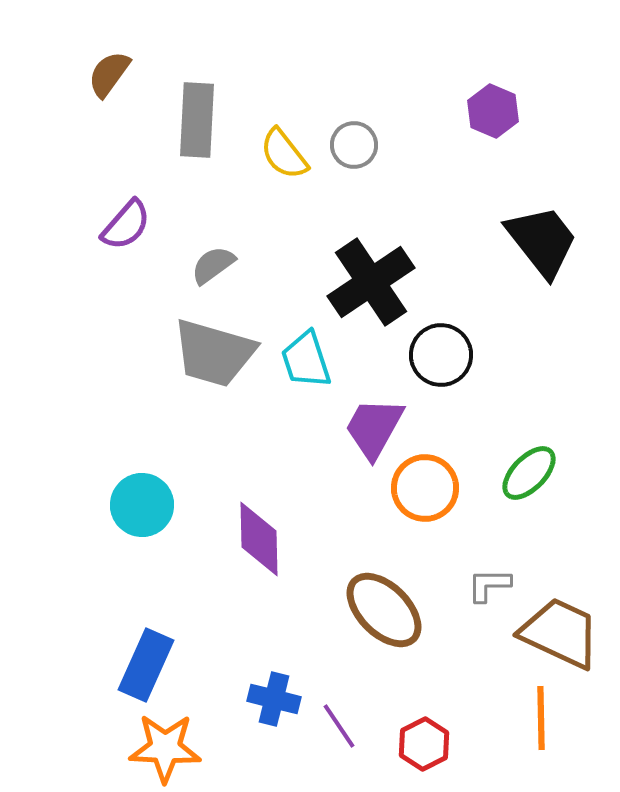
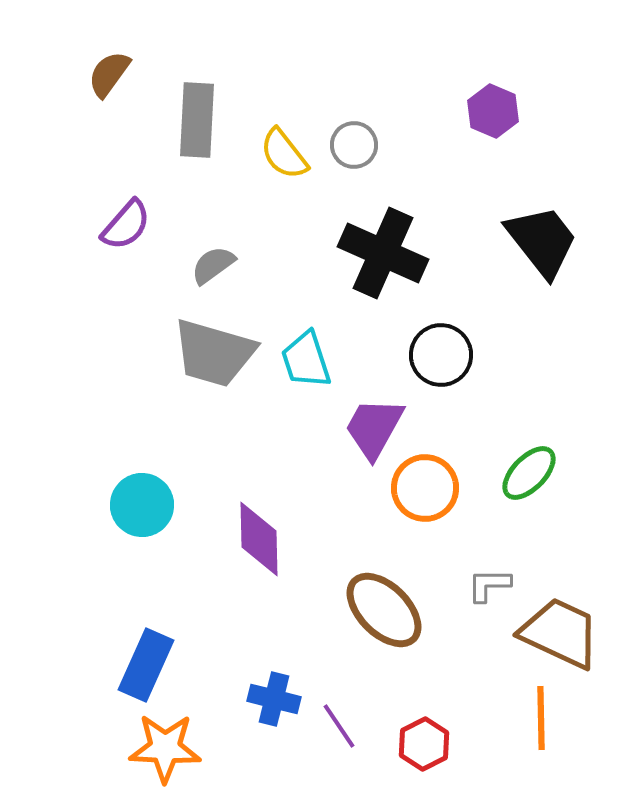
black cross: moved 12 px right, 29 px up; rotated 32 degrees counterclockwise
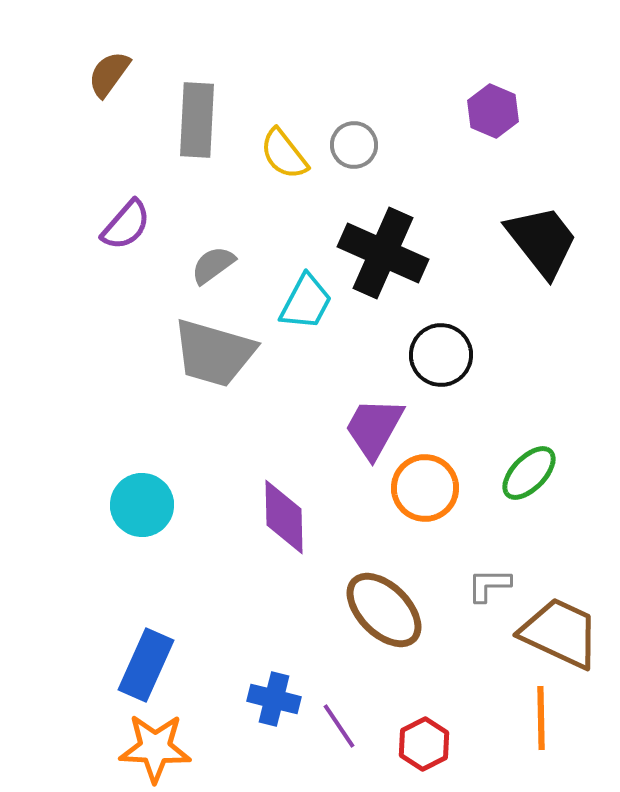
cyan trapezoid: moved 58 px up; rotated 134 degrees counterclockwise
purple diamond: moved 25 px right, 22 px up
orange star: moved 10 px left
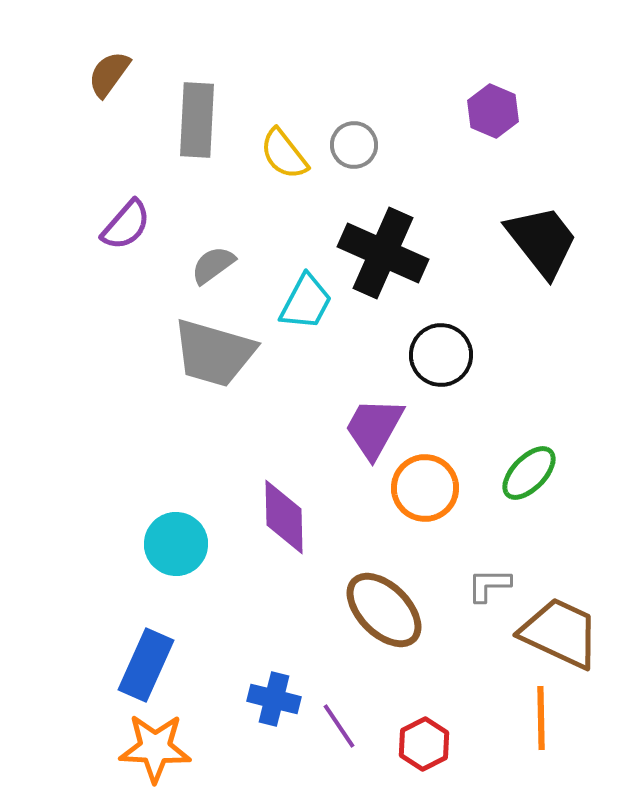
cyan circle: moved 34 px right, 39 px down
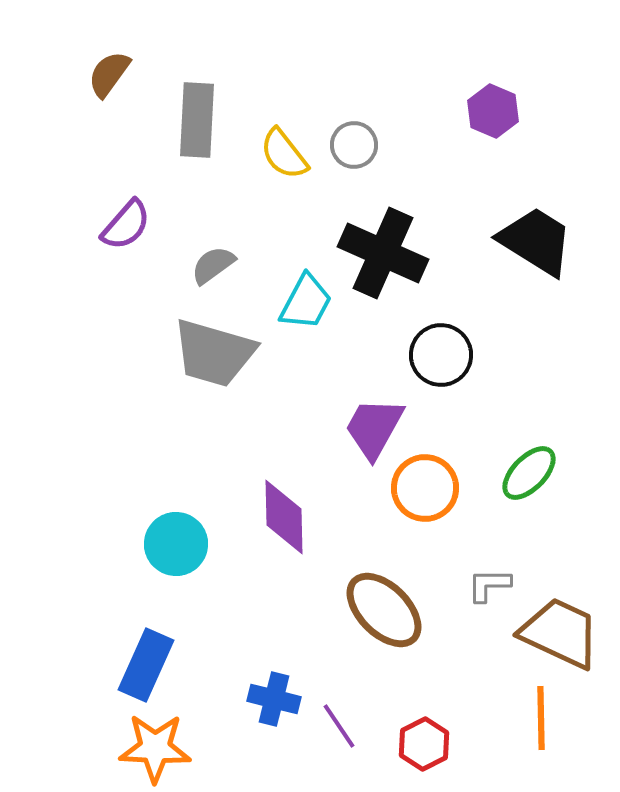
black trapezoid: moved 6 px left; rotated 20 degrees counterclockwise
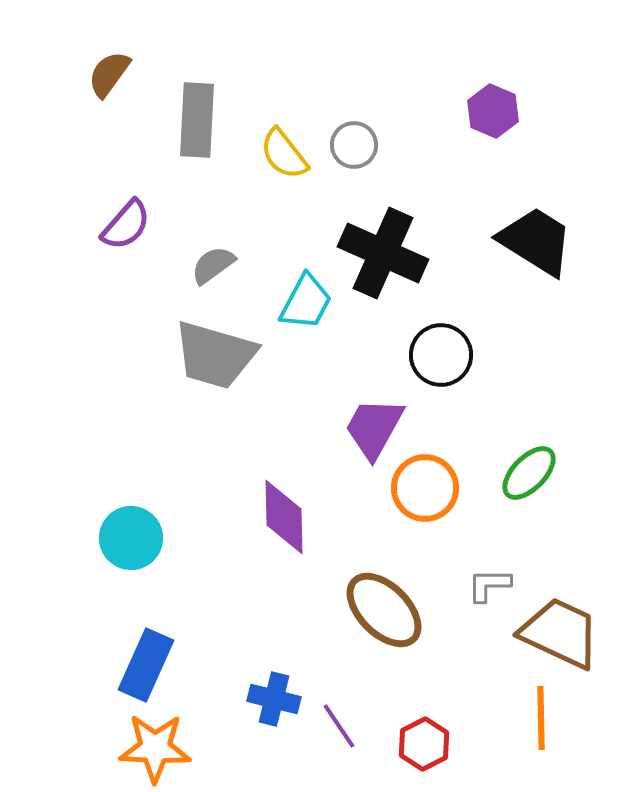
gray trapezoid: moved 1 px right, 2 px down
cyan circle: moved 45 px left, 6 px up
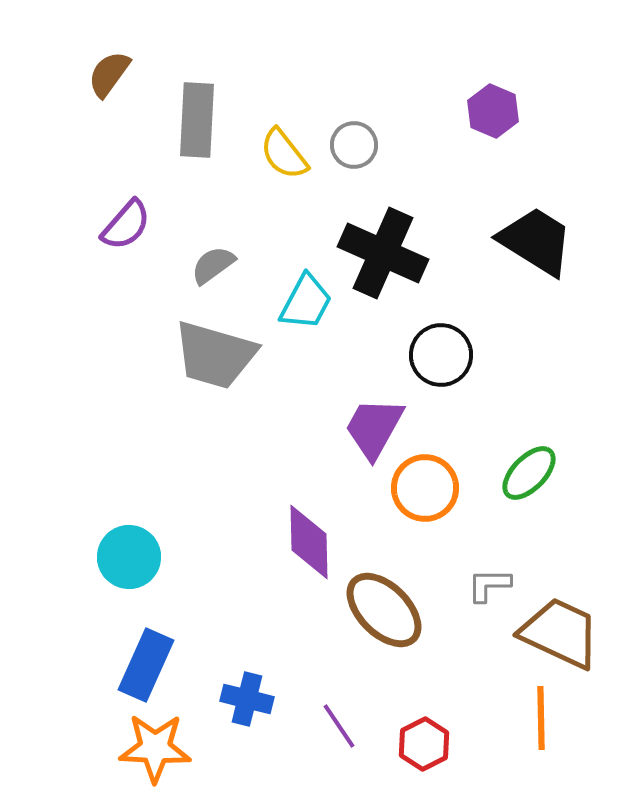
purple diamond: moved 25 px right, 25 px down
cyan circle: moved 2 px left, 19 px down
blue cross: moved 27 px left
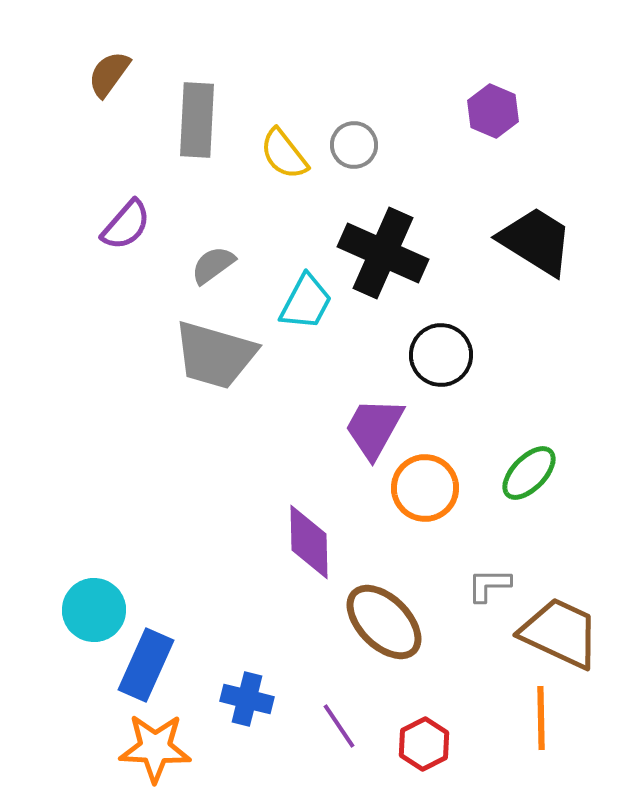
cyan circle: moved 35 px left, 53 px down
brown ellipse: moved 12 px down
